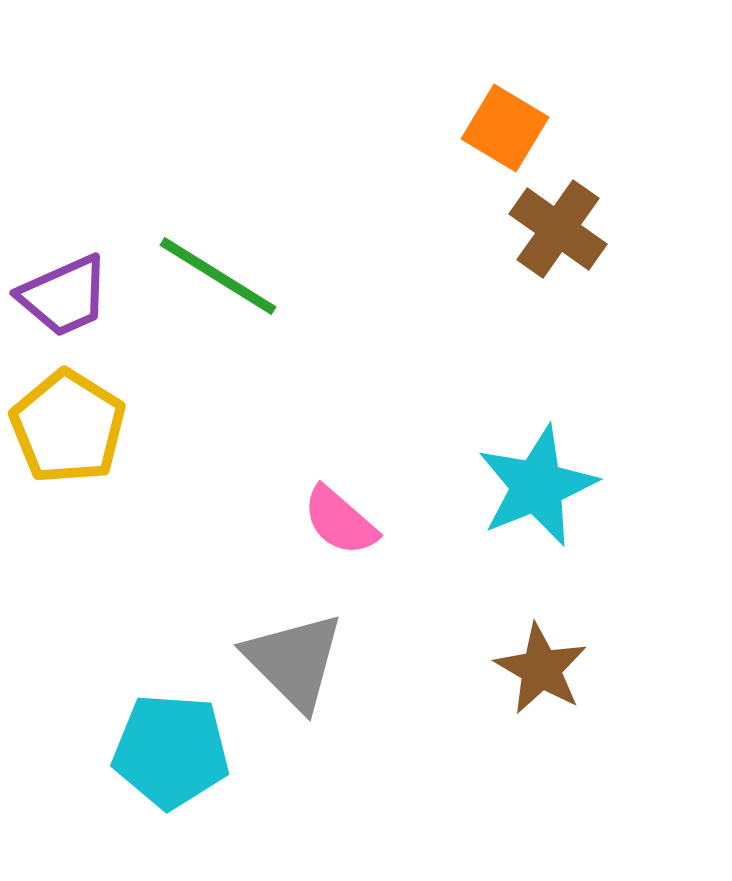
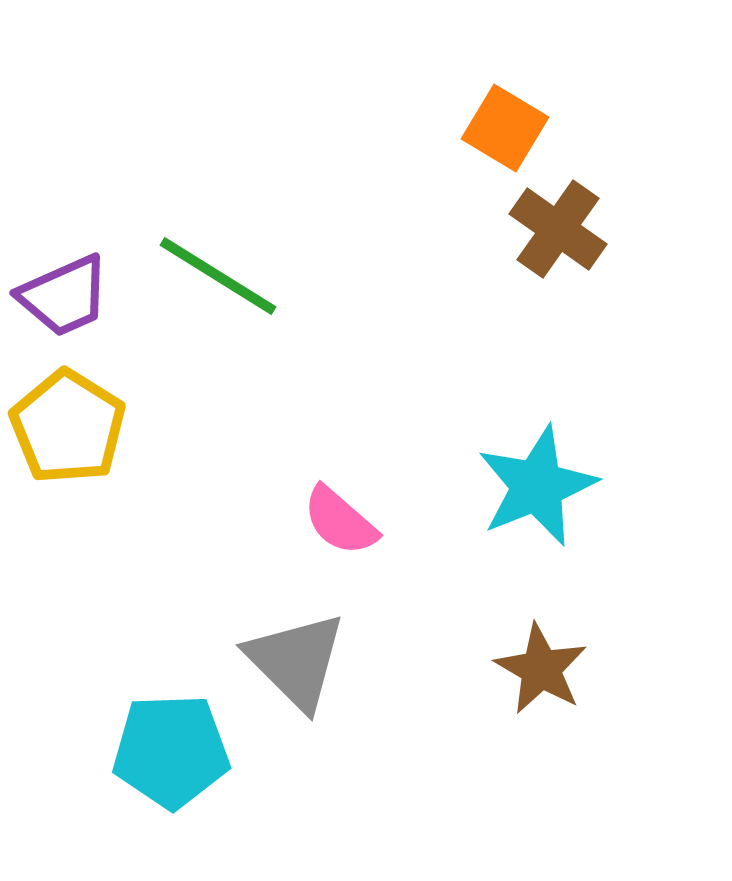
gray triangle: moved 2 px right
cyan pentagon: rotated 6 degrees counterclockwise
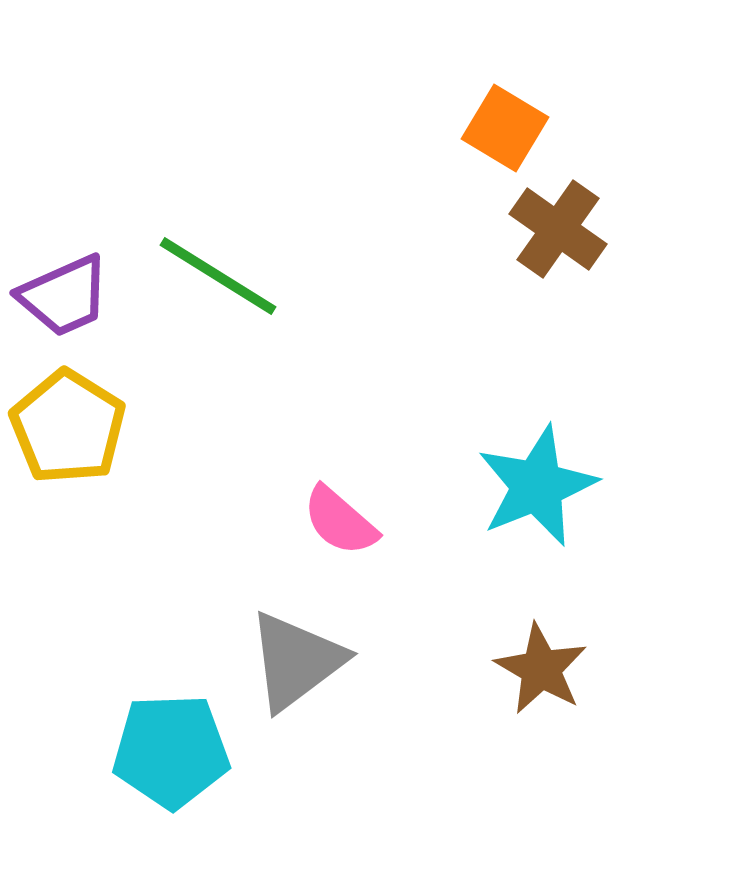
gray triangle: rotated 38 degrees clockwise
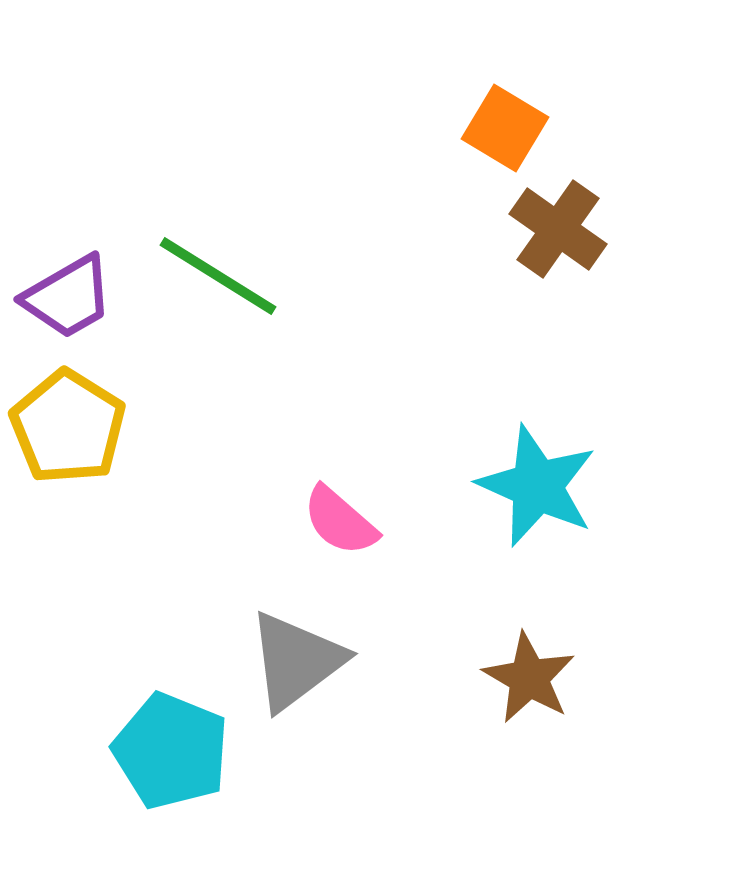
purple trapezoid: moved 4 px right, 1 px down; rotated 6 degrees counterclockwise
cyan star: rotated 26 degrees counterclockwise
brown star: moved 12 px left, 9 px down
cyan pentagon: rotated 24 degrees clockwise
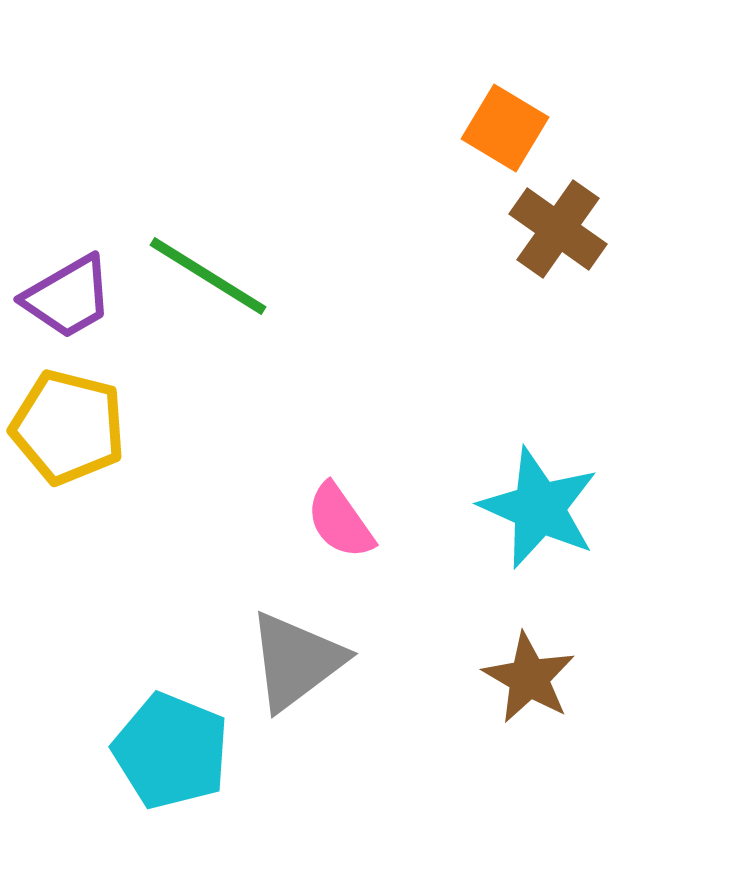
green line: moved 10 px left
yellow pentagon: rotated 18 degrees counterclockwise
cyan star: moved 2 px right, 22 px down
pink semicircle: rotated 14 degrees clockwise
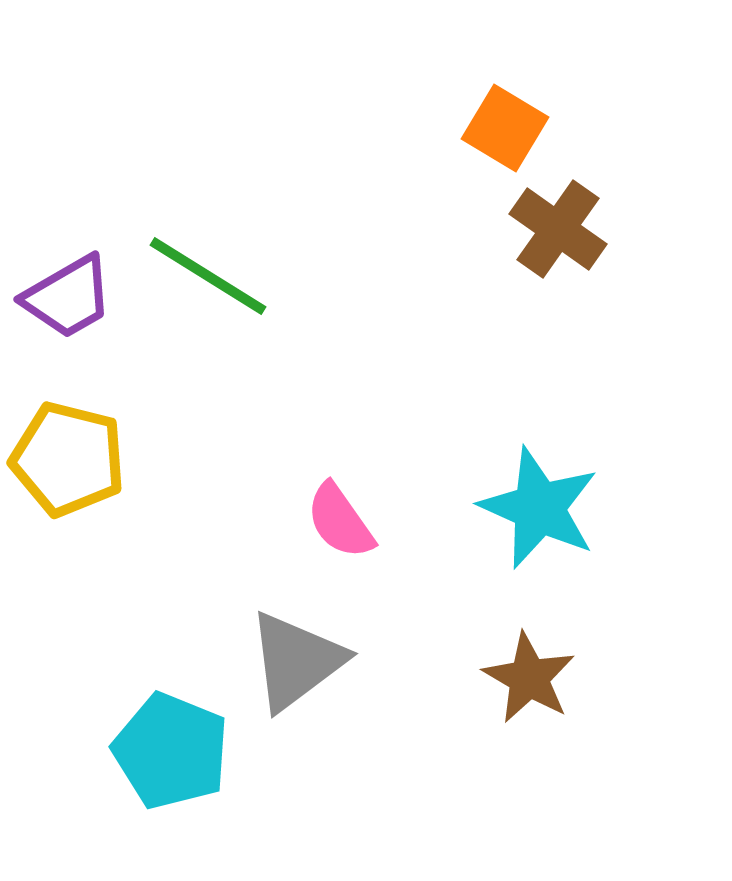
yellow pentagon: moved 32 px down
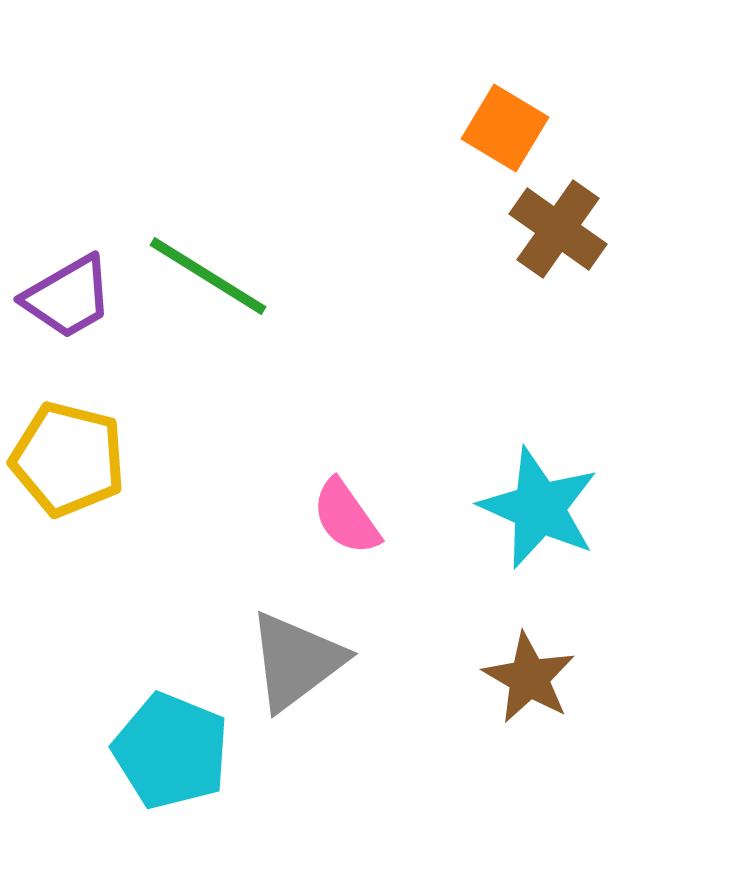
pink semicircle: moved 6 px right, 4 px up
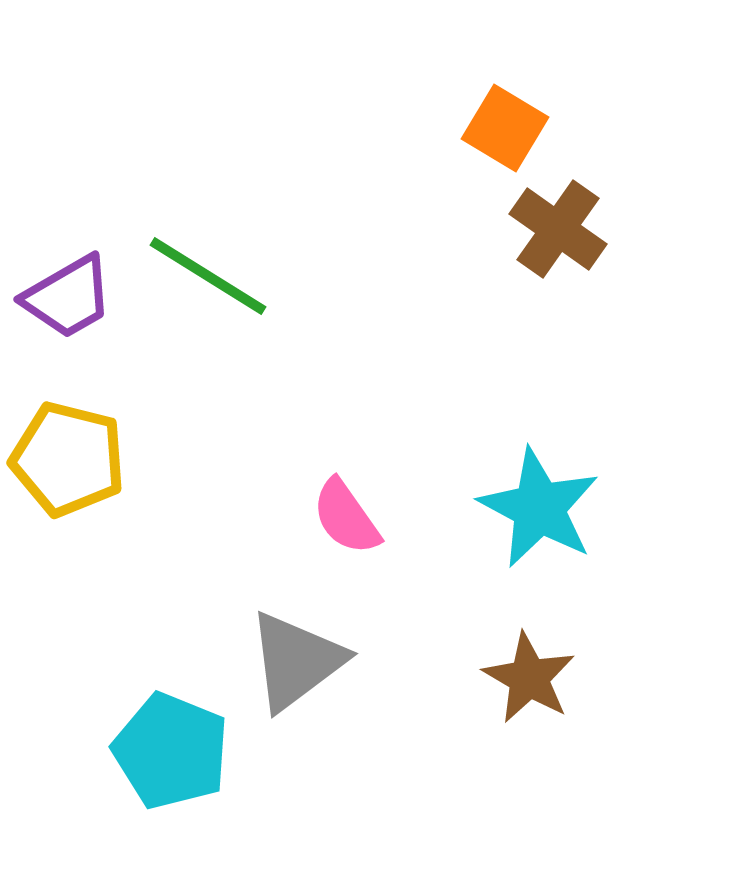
cyan star: rotated 4 degrees clockwise
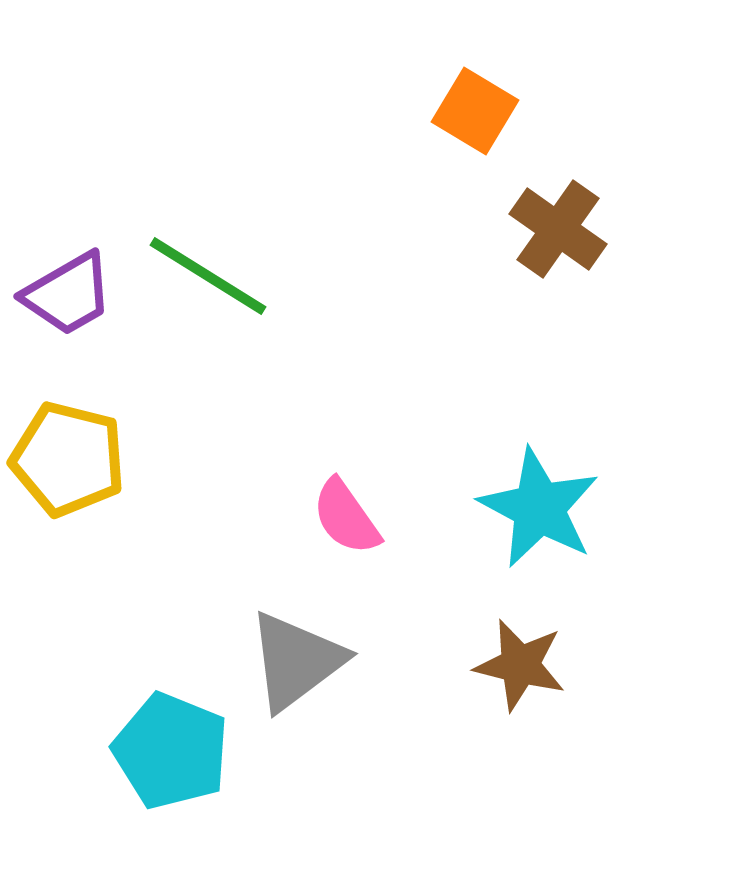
orange square: moved 30 px left, 17 px up
purple trapezoid: moved 3 px up
brown star: moved 9 px left, 13 px up; rotated 16 degrees counterclockwise
